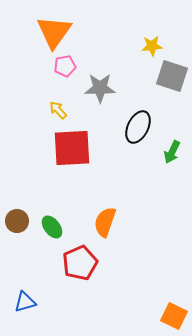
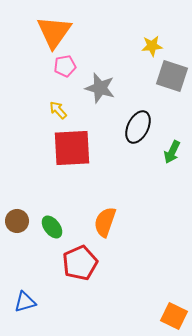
gray star: rotated 16 degrees clockwise
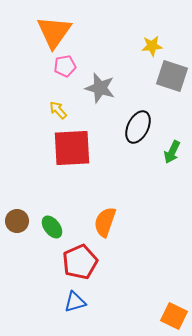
red pentagon: moved 1 px up
blue triangle: moved 50 px right
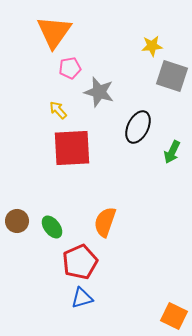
pink pentagon: moved 5 px right, 2 px down
gray star: moved 1 px left, 4 px down
blue triangle: moved 7 px right, 4 px up
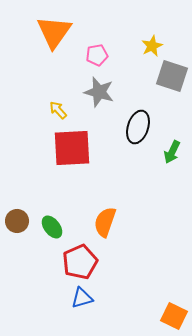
yellow star: rotated 20 degrees counterclockwise
pink pentagon: moved 27 px right, 13 px up
black ellipse: rotated 8 degrees counterclockwise
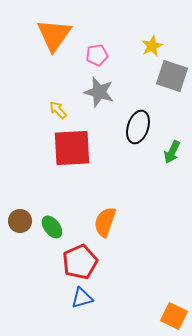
orange triangle: moved 3 px down
brown circle: moved 3 px right
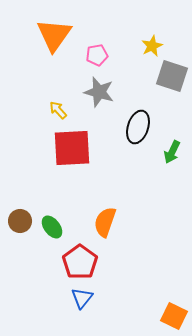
red pentagon: rotated 12 degrees counterclockwise
blue triangle: rotated 35 degrees counterclockwise
